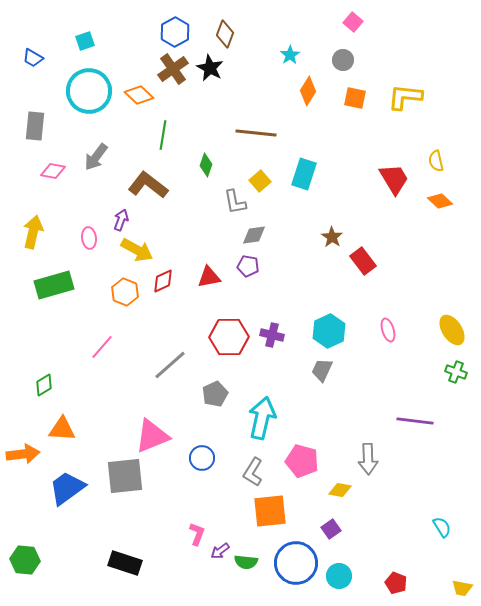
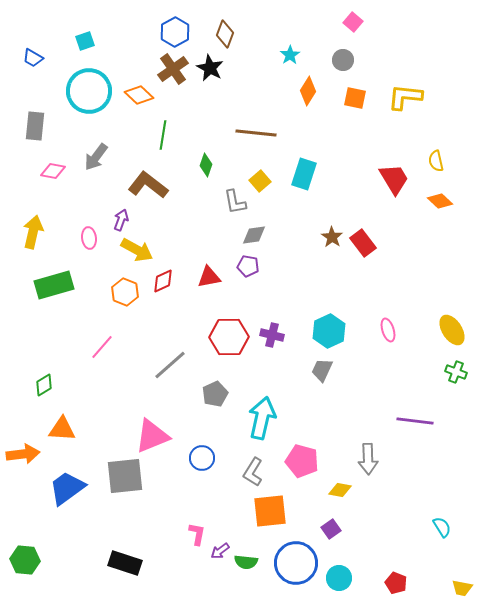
red rectangle at (363, 261): moved 18 px up
pink L-shape at (197, 534): rotated 10 degrees counterclockwise
cyan circle at (339, 576): moved 2 px down
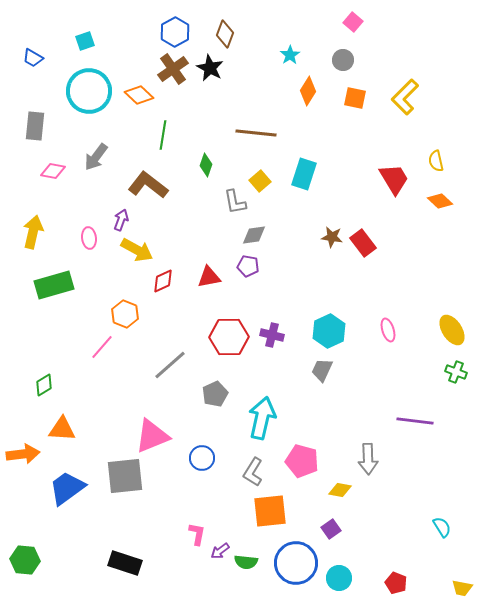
yellow L-shape at (405, 97): rotated 51 degrees counterclockwise
brown star at (332, 237): rotated 25 degrees counterclockwise
orange hexagon at (125, 292): moved 22 px down
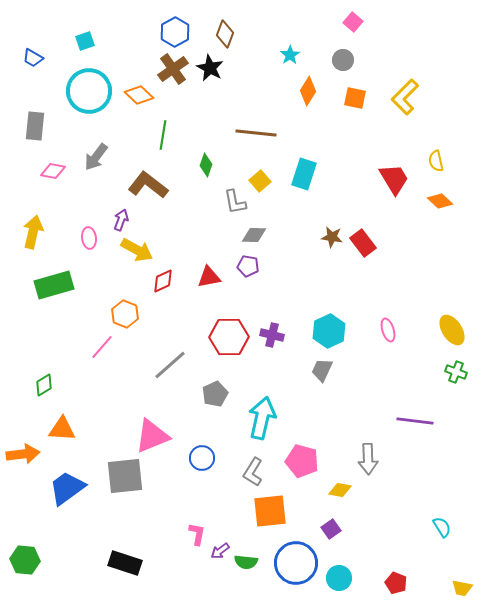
gray diamond at (254, 235): rotated 10 degrees clockwise
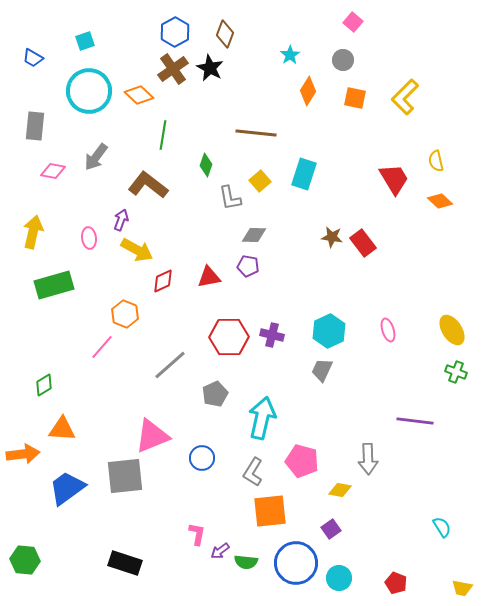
gray L-shape at (235, 202): moved 5 px left, 4 px up
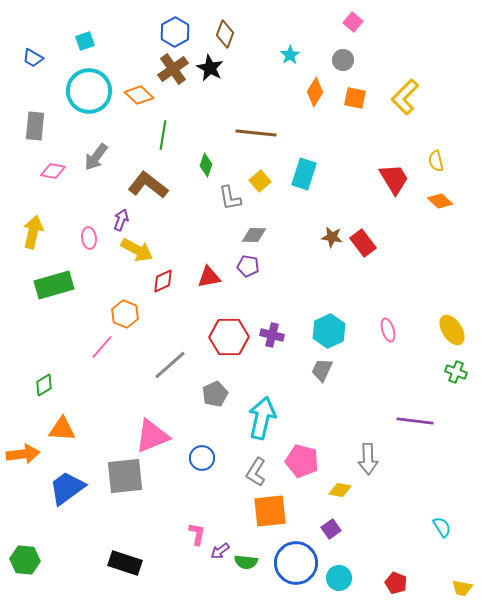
orange diamond at (308, 91): moved 7 px right, 1 px down
gray L-shape at (253, 472): moved 3 px right
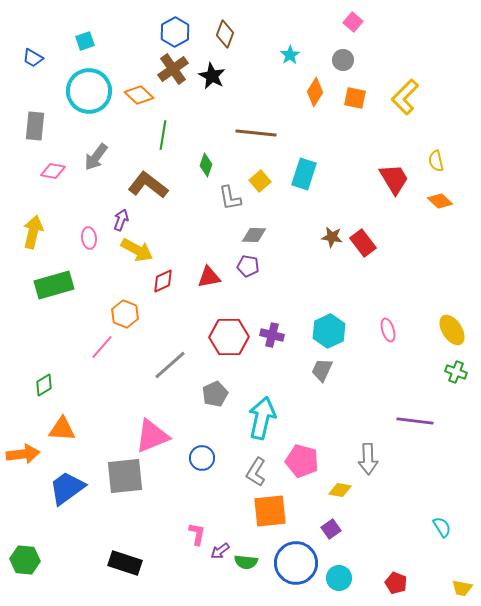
black star at (210, 68): moved 2 px right, 8 px down
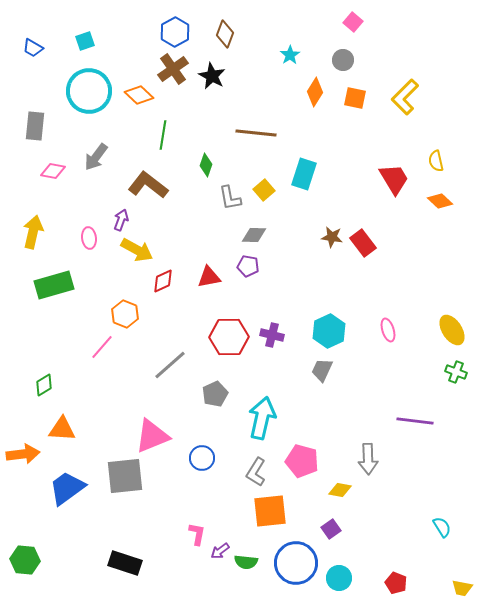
blue trapezoid at (33, 58): moved 10 px up
yellow square at (260, 181): moved 4 px right, 9 px down
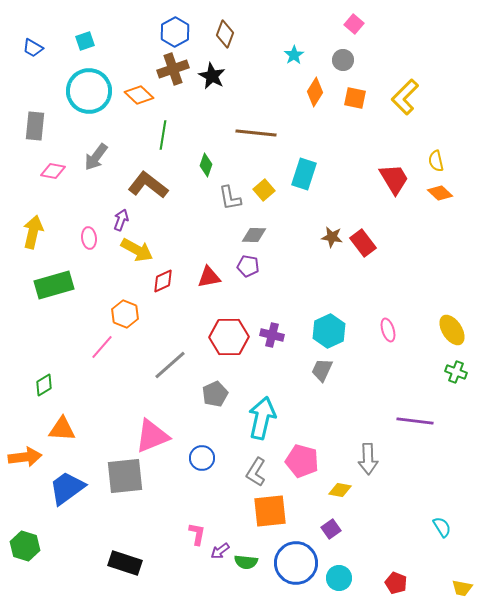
pink square at (353, 22): moved 1 px right, 2 px down
cyan star at (290, 55): moved 4 px right
brown cross at (173, 69): rotated 16 degrees clockwise
orange diamond at (440, 201): moved 8 px up
orange arrow at (23, 454): moved 2 px right, 3 px down
green hexagon at (25, 560): moved 14 px up; rotated 12 degrees clockwise
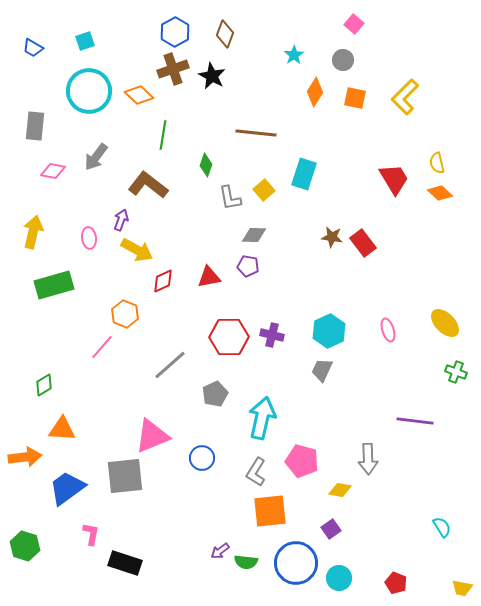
yellow semicircle at (436, 161): moved 1 px right, 2 px down
yellow ellipse at (452, 330): moved 7 px left, 7 px up; rotated 12 degrees counterclockwise
pink L-shape at (197, 534): moved 106 px left
